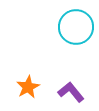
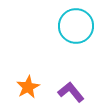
cyan circle: moved 1 px up
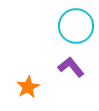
purple L-shape: moved 25 px up
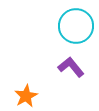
orange star: moved 2 px left, 9 px down
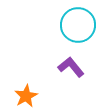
cyan circle: moved 2 px right, 1 px up
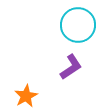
purple L-shape: rotated 96 degrees clockwise
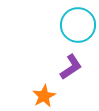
orange star: moved 18 px right
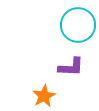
purple L-shape: rotated 36 degrees clockwise
